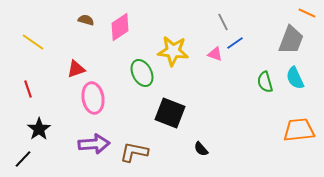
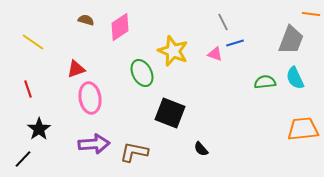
orange line: moved 4 px right, 1 px down; rotated 18 degrees counterclockwise
blue line: rotated 18 degrees clockwise
yellow star: rotated 16 degrees clockwise
green semicircle: rotated 100 degrees clockwise
pink ellipse: moved 3 px left
orange trapezoid: moved 4 px right, 1 px up
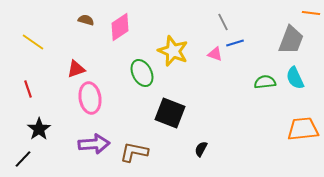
orange line: moved 1 px up
black semicircle: rotated 70 degrees clockwise
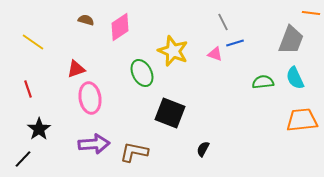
green semicircle: moved 2 px left
orange trapezoid: moved 1 px left, 9 px up
black semicircle: moved 2 px right
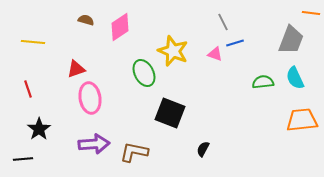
yellow line: rotated 30 degrees counterclockwise
green ellipse: moved 2 px right
black line: rotated 42 degrees clockwise
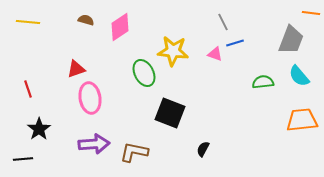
yellow line: moved 5 px left, 20 px up
yellow star: rotated 16 degrees counterclockwise
cyan semicircle: moved 4 px right, 2 px up; rotated 15 degrees counterclockwise
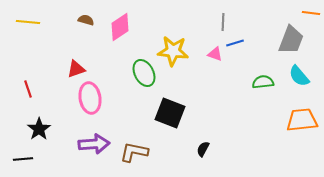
gray line: rotated 30 degrees clockwise
